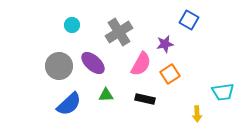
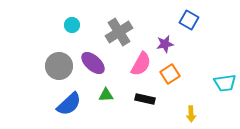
cyan trapezoid: moved 2 px right, 9 px up
yellow arrow: moved 6 px left
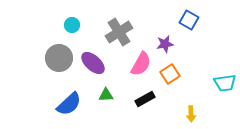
gray circle: moved 8 px up
black rectangle: rotated 42 degrees counterclockwise
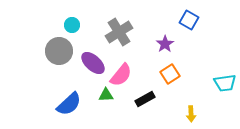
purple star: rotated 24 degrees counterclockwise
gray circle: moved 7 px up
pink semicircle: moved 20 px left, 11 px down; rotated 10 degrees clockwise
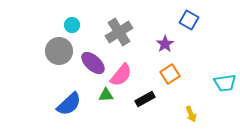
yellow arrow: rotated 21 degrees counterclockwise
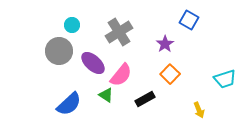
orange square: rotated 12 degrees counterclockwise
cyan trapezoid: moved 4 px up; rotated 10 degrees counterclockwise
green triangle: rotated 35 degrees clockwise
yellow arrow: moved 8 px right, 4 px up
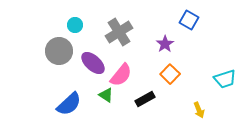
cyan circle: moved 3 px right
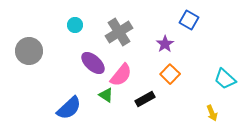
gray circle: moved 30 px left
cyan trapezoid: rotated 60 degrees clockwise
blue semicircle: moved 4 px down
yellow arrow: moved 13 px right, 3 px down
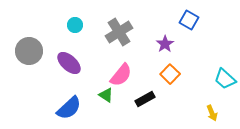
purple ellipse: moved 24 px left
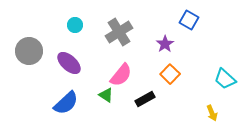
blue semicircle: moved 3 px left, 5 px up
